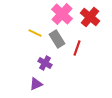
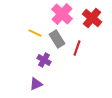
red cross: moved 2 px right, 1 px down
purple cross: moved 1 px left, 3 px up
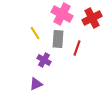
pink cross: rotated 15 degrees counterclockwise
red cross: rotated 24 degrees clockwise
yellow line: rotated 32 degrees clockwise
gray rectangle: moved 1 px right; rotated 36 degrees clockwise
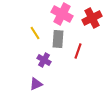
red line: moved 1 px right, 3 px down
